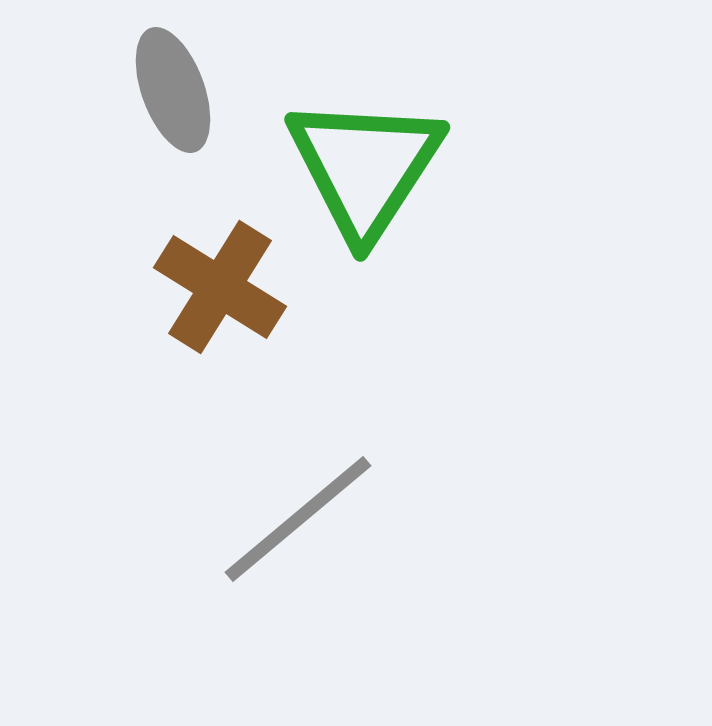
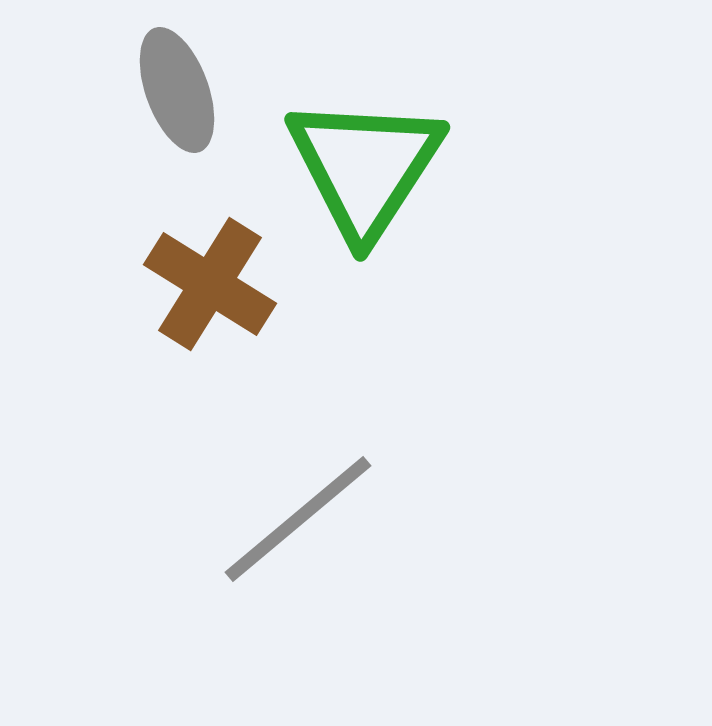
gray ellipse: moved 4 px right
brown cross: moved 10 px left, 3 px up
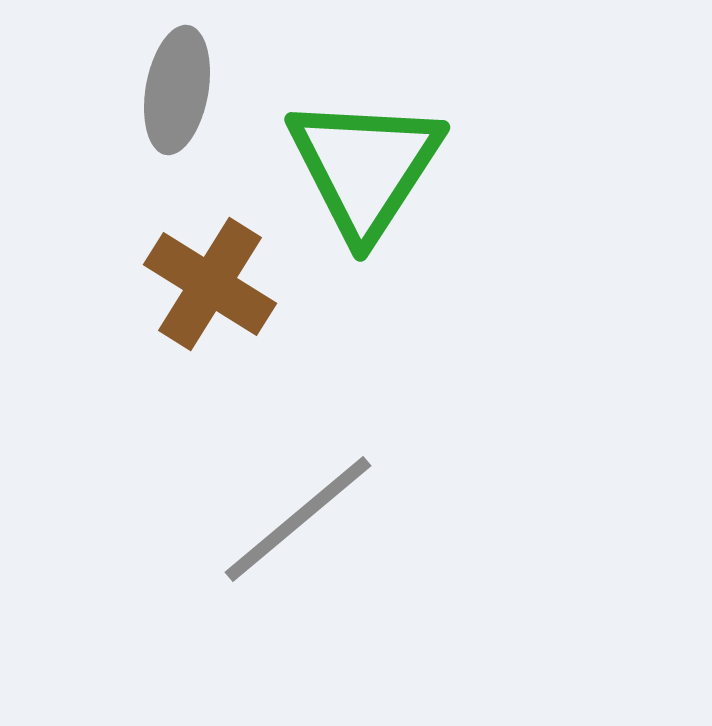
gray ellipse: rotated 30 degrees clockwise
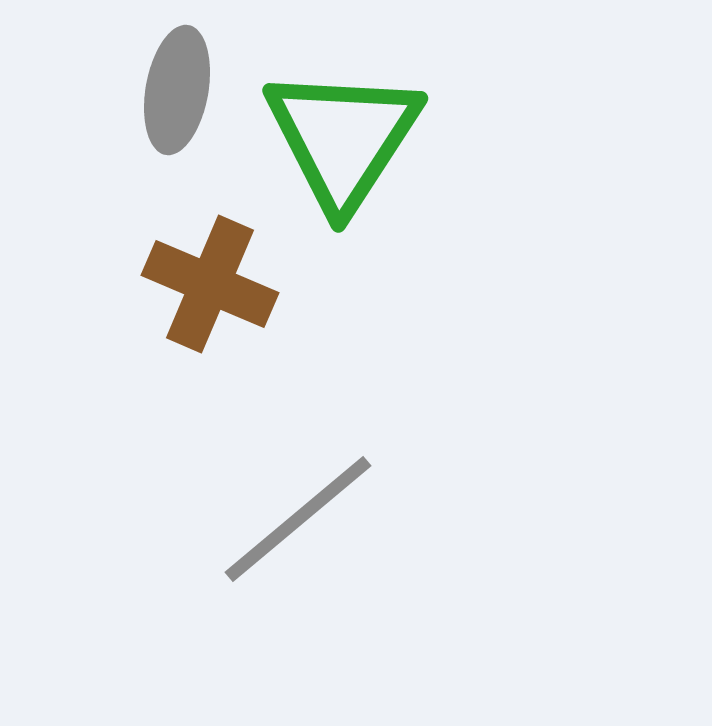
green triangle: moved 22 px left, 29 px up
brown cross: rotated 9 degrees counterclockwise
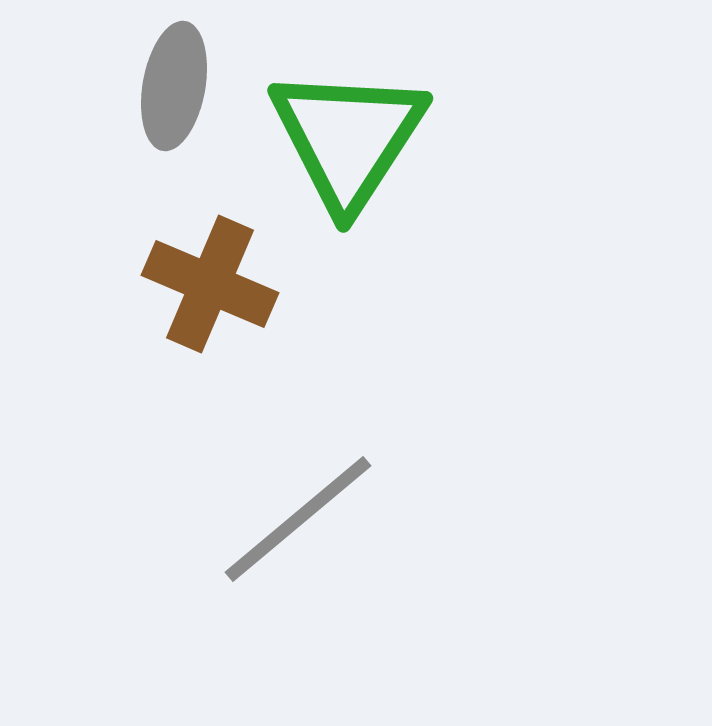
gray ellipse: moved 3 px left, 4 px up
green triangle: moved 5 px right
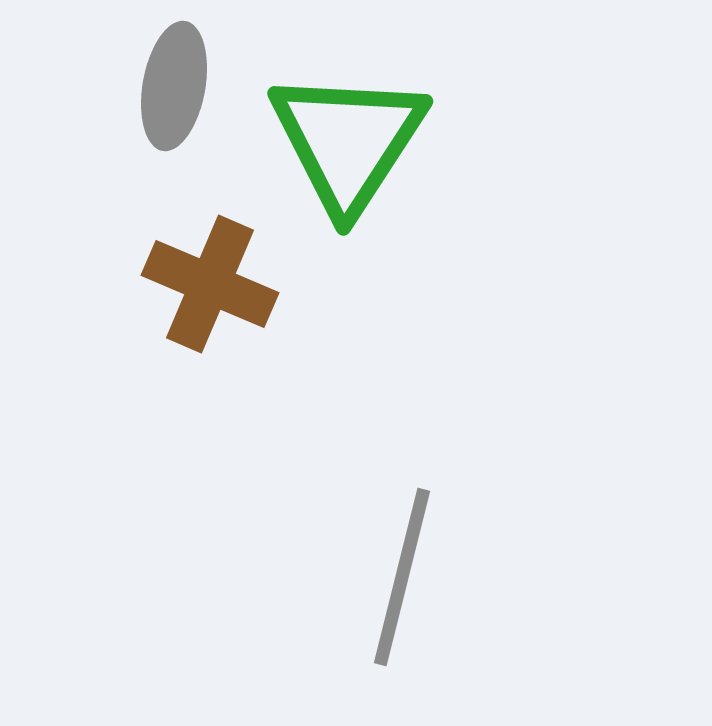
green triangle: moved 3 px down
gray line: moved 104 px right, 58 px down; rotated 36 degrees counterclockwise
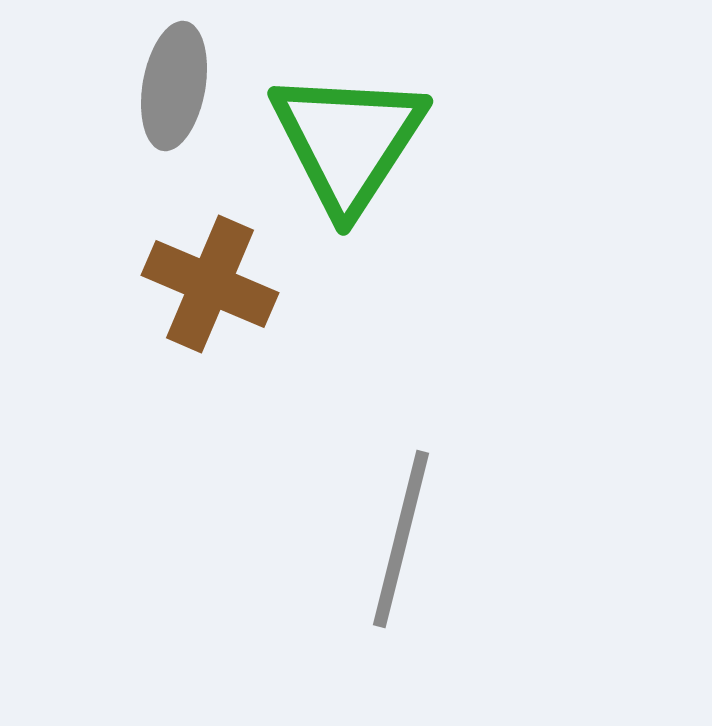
gray line: moved 1 px left, 38 px up
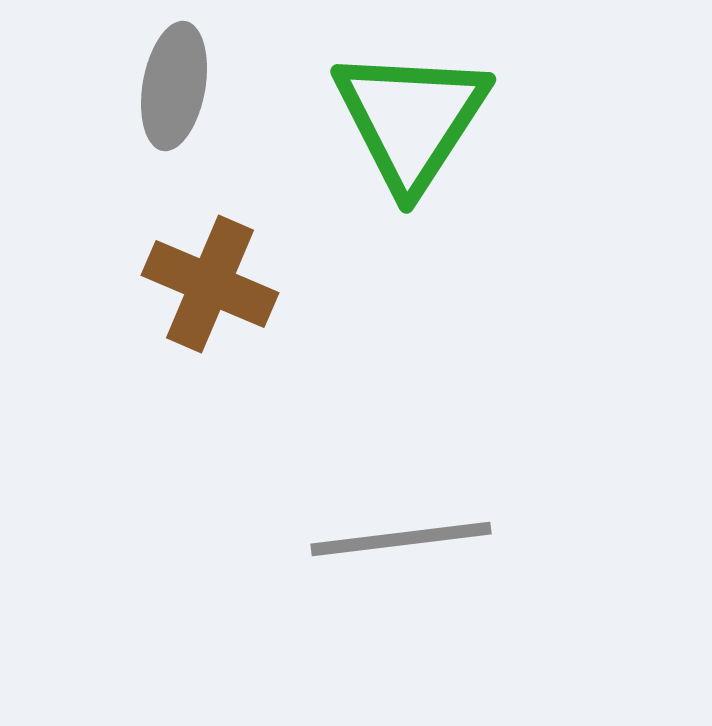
green triangle: moved 63 px right, 22 px up
gray line: rotated 69 degrees clockwise
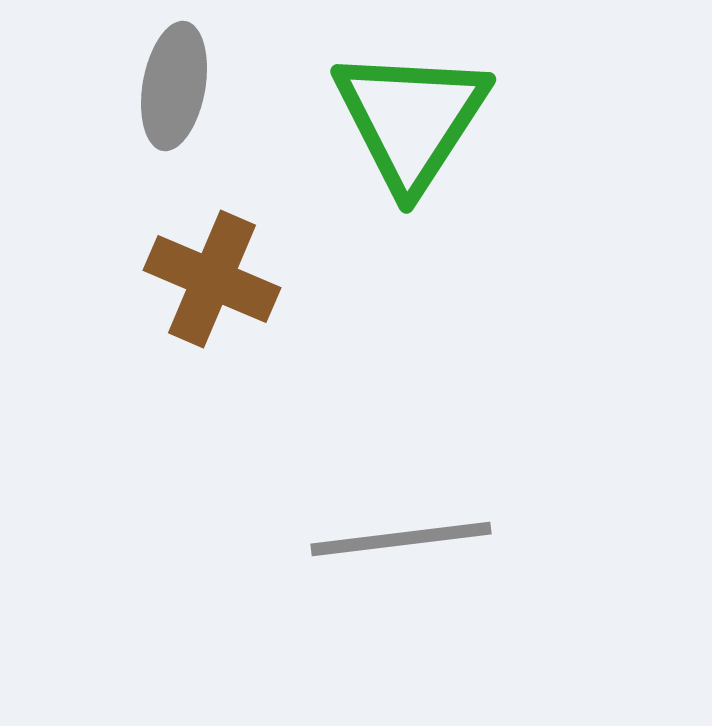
brown cross: moved 2 px right, 5 px up
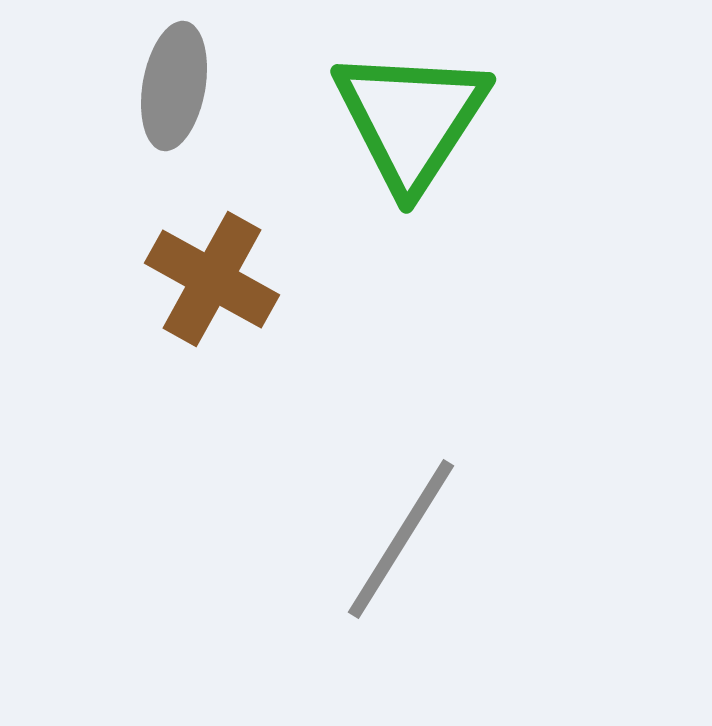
brown cross: rotated 6 degrees clockwise
gray line: rotated 51 degrees counterclockwise
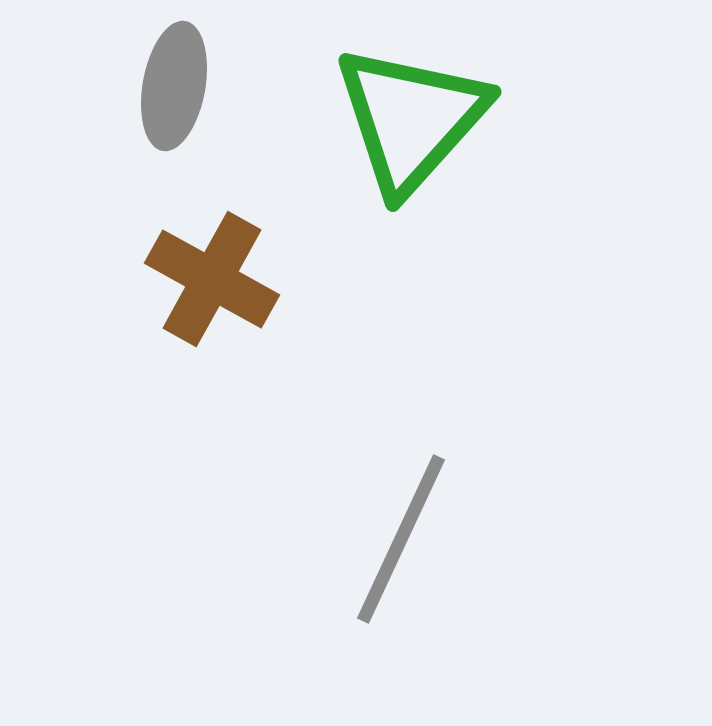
green triangle: rotated 9 degrees clockwise
gray line: rotated 7 degrees counterclockwise
